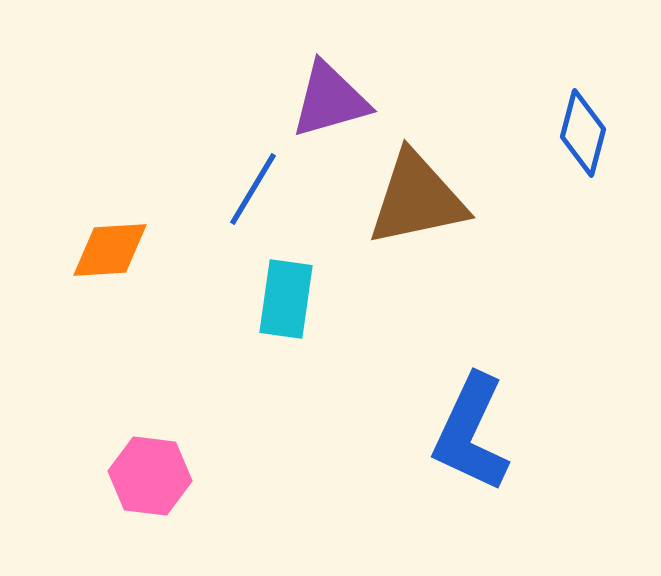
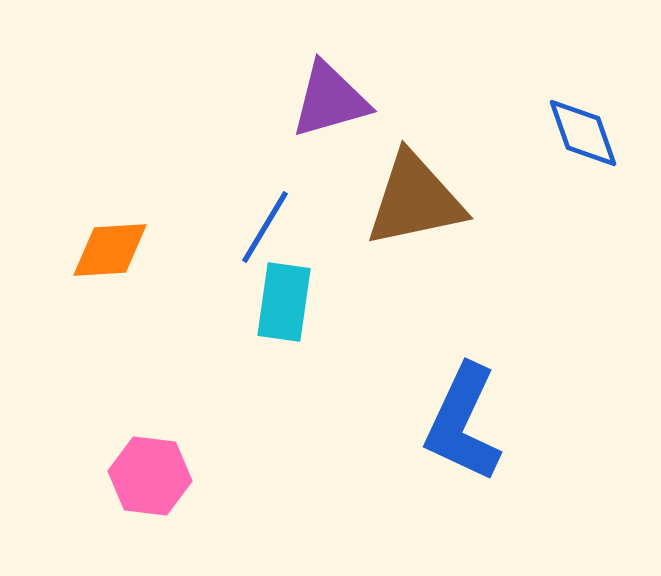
blue diamond: rotated 34 degrees counterclockwise
blue line: moved 12 px right, 38 px down
brown triangle: moved 2 px left, 1 px down
cyan rectangle: moved 2 px left, 3 px down
blue L-shape: moved 8 px left, 10 px up
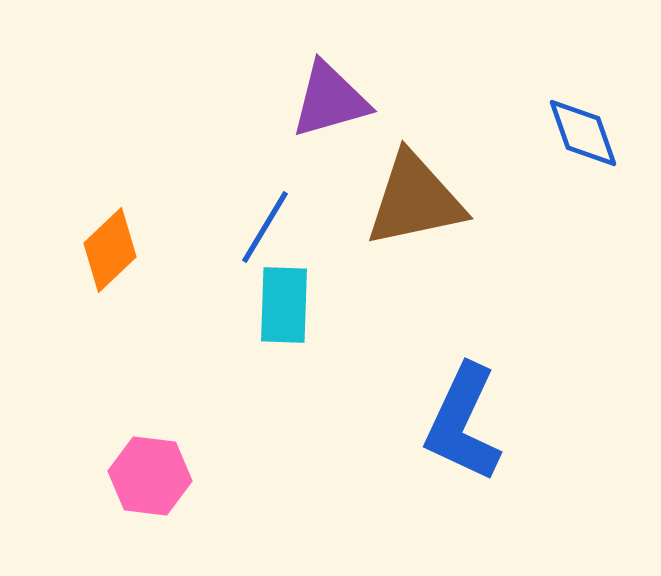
orange diamond: rotated 40 degrees counterclockwise
cyan rectangle: moved 3 px down; rotated 6 degrees counterclockwise
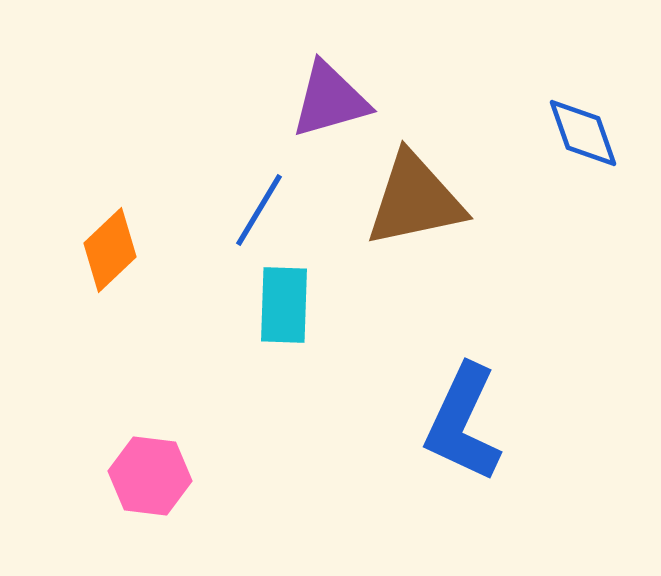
blue line: moved 6 px left, 17 px up
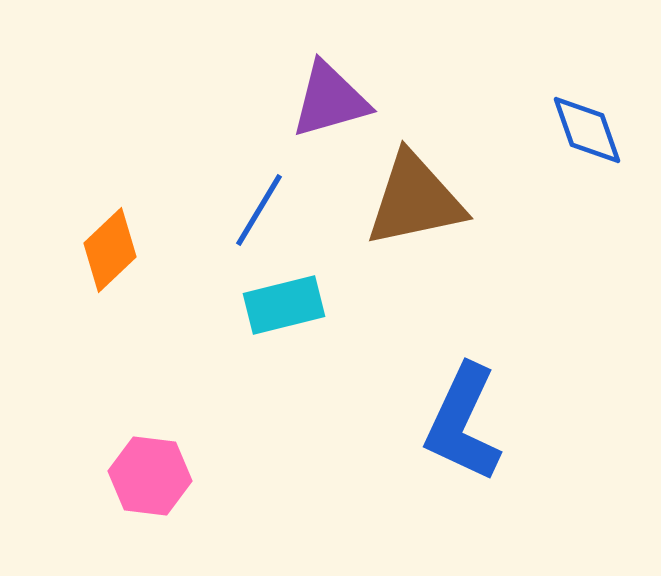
blue diamond: moved 4 px right, 3 px up
cyan rectangle: rotated 74 degrees clockwise
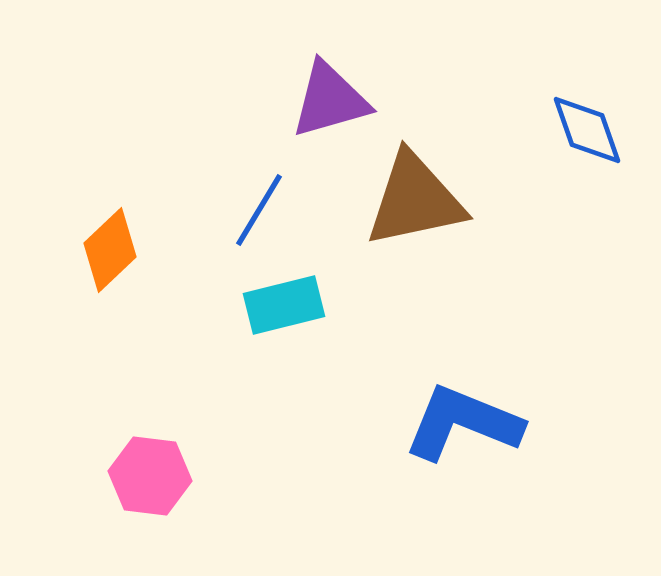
blue L-shape: rotated 87 degrees clockwise
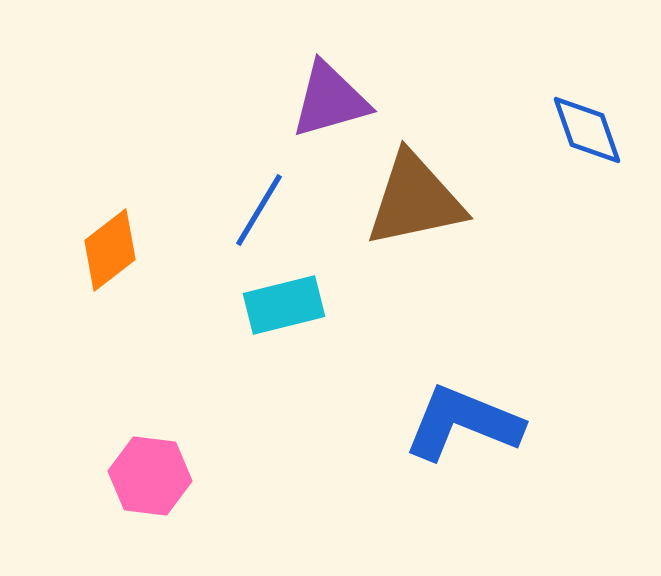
orange diamond: rotated 6 degrees clockwise
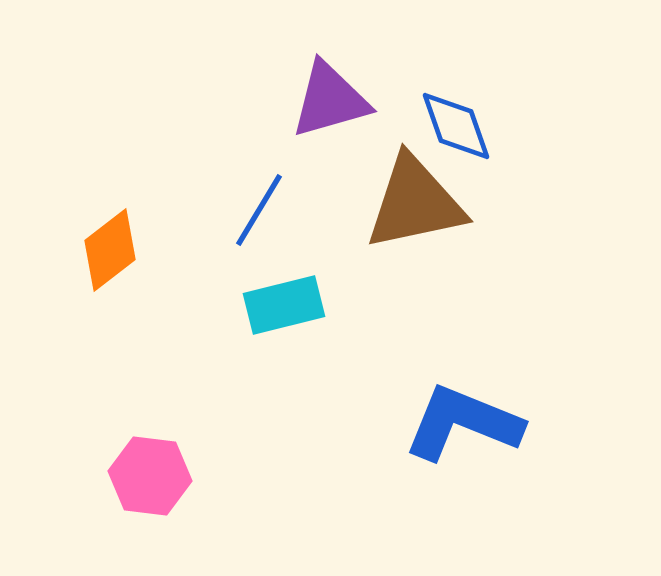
blue diamond: moved 131 px left, 4 px up
brown triangle: moved 3 px down
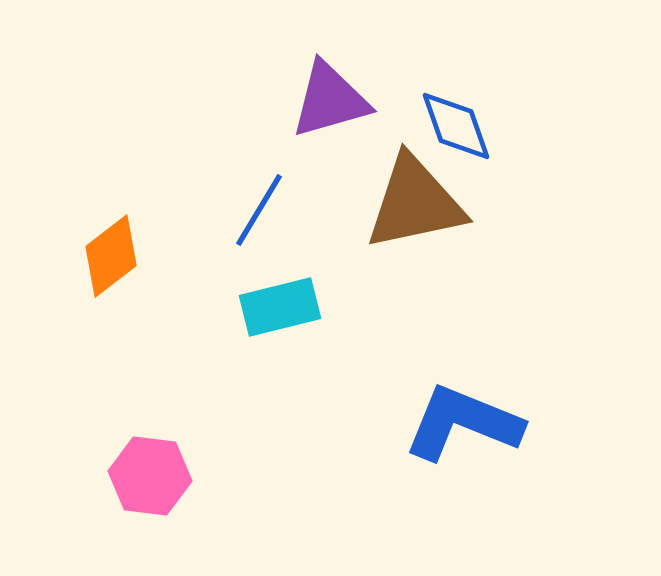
orange diamond: moved 1 px right, 6 px down
cyan rectangle: moved 4 px left, 2 px down
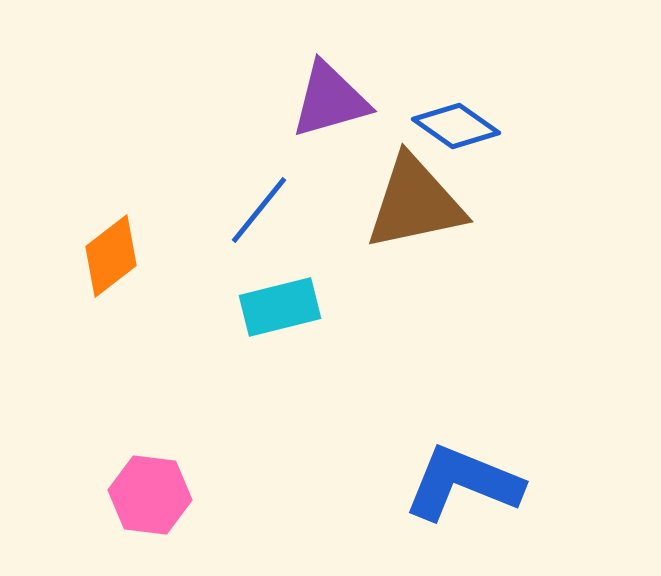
blue diamond: rotated 36 degrees counterclockwise
blue line: rotated 8 degrees clockwise
blue L-shape: moved 60 px down
pink hexagon: moved 19 px down
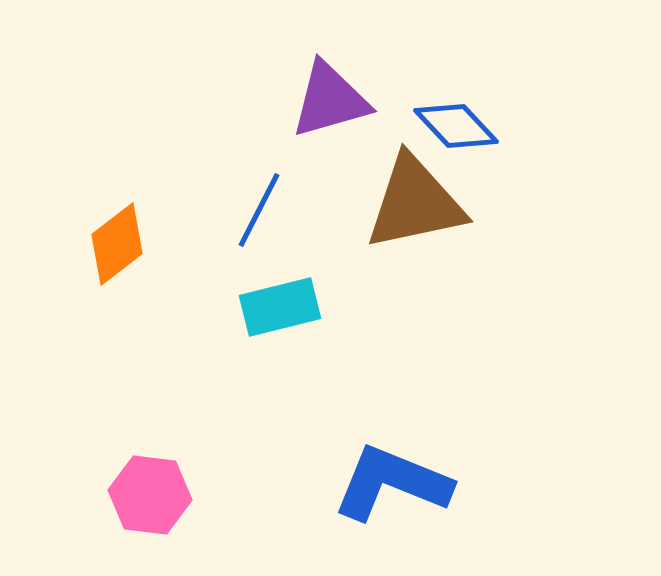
blue diamond: rotated 12 degrees clockwise
blue line: rotated 12 degrees counterclockwise
orange diamond: moved 6 px right, 12 px up
blue L-shape: moved 71 px left
